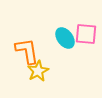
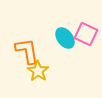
pink square: rotated 20 degrees clockwise
yellow star: rotated 10 degrees counterclockwise
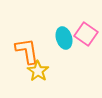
pink square: rotated 10 degrees clockwise
cyan ellipse: moved 1 px left; rotated 20 degrees clockwise
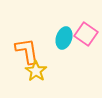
cyan ellipse: rotated 35 degrees clockwise
yellow star: moved 2 px left
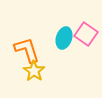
orange L-shape: moved 1 px up; rotated 8 degrees counterclockwise
yellow star: moved 2 px left
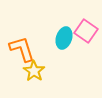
pink square: moved 3 px up
orange L-shape: moved 5 px left, 1 px up
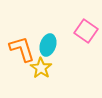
cyan ellipse: moved 16 px left, 7 px down
yellow star: moved 7 px right, 3 px up
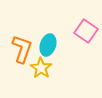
orange L-shape: rotated 36 degrees clockwise
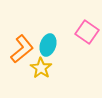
pink square: moved 1 px right, 1 px down
orange L-shape: rotated 32 degrees clockwise
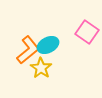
cyan ellipse: rotated 45 degrees clockwise
orange L-shape: moved 6 px right, 1 px down
